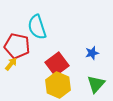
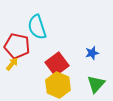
yellow arrow: moved 1 px right
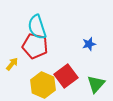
red pentagon: moved 18 px right
blue star: moved 3 px left, 9 px up
red square: moved 9 px right, 12 px down
yellow hexagon: moved 15 px left
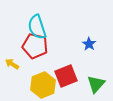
blue star: rotated 24 degrees counterclockwise
yellow arrow: rotated 96 degrees counterclockwise
red square: rotated 15 degrees clockwise
yellow hexagon: rotated 15 degrees clockwise
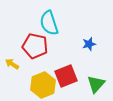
cyan semicircle: moved 12 px right, 4 px up
blue star: rotated 24 degrees clockwise
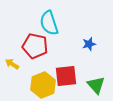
red square: rotated 15 degrees clockwise
green triangle: moved 1 px down; rotated 24 degrees counterclockwise
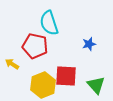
red square: rotated 10 degrees clockwise
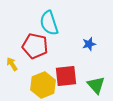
yellow arrow: rotated 24 degrees clockwise
red square: rotated 10 degrees counterclockwise
